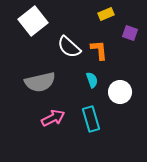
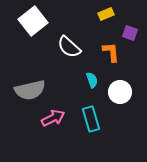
orange L-shape: moved 12 px right, 2 px down
gray semicircle: moved 10 px left, 8 px down
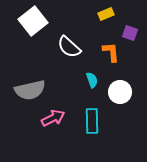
cyan rectangle: moved 1 px right, 2 px down; rotated 15 degrees clockwise
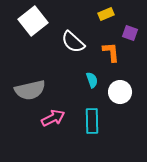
white semicircle: moved 4 px right, 5 px up
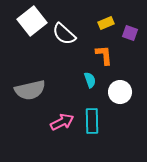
yellow rectangle: moved 9 px down
white square: moved 1 px left
white semicircle: moved 9 px left, 8 px up
orange L-shape: moved 7 px left, 3 px down
cyan semicircle: moved 2 px left
pink arrow: moved 9 px right, 4 px down
